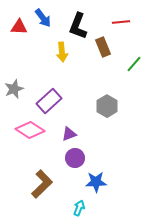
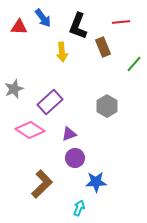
purple rectangle: moved 1 px right, 1 px down
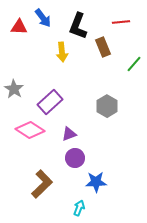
gray star: rotated 18 degrees counterclockwise
